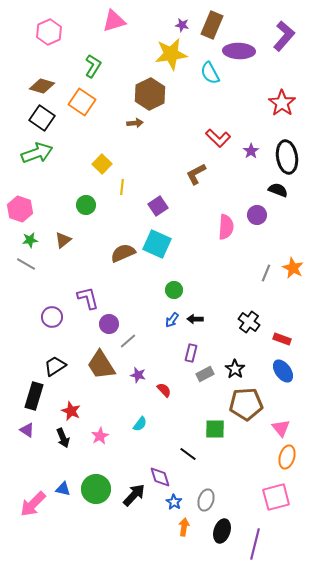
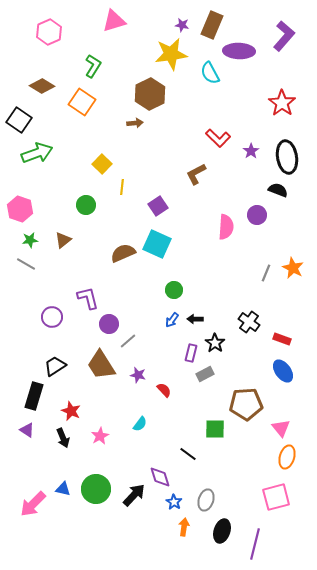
brown diamond at (42, 86): rotated 15 degrees clockwise
black square at (42, 118): moved 23 px left, 2 px down
black star at (235, 369): moved 20 px left, 26 px up
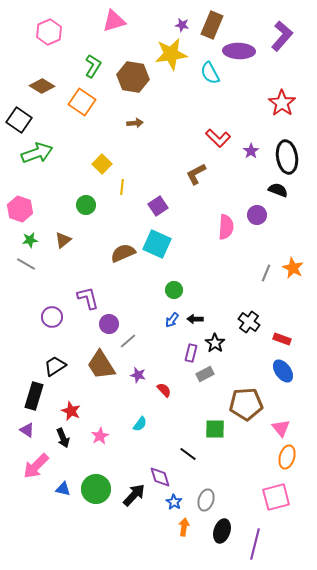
purple L-shape at (284, 36): moved 2 px left
brown hexagon at (150, 94): moved 17 px left, 17 px up; rotated 24 degrees counterclockwise
pink arrow at (33, 504): moved 3 px right, 38 px up
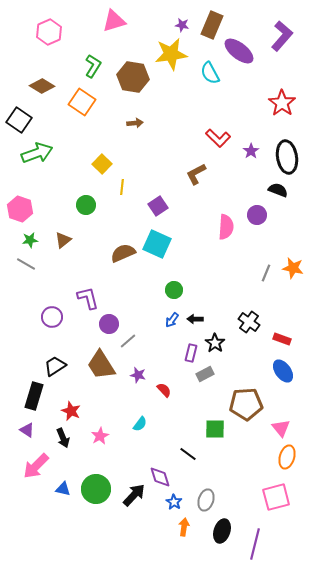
purple ellipse at (239, 51): rotated 36 degrees clockwise
orange star at (293, 268): rotated 15 degrees counterclockwise
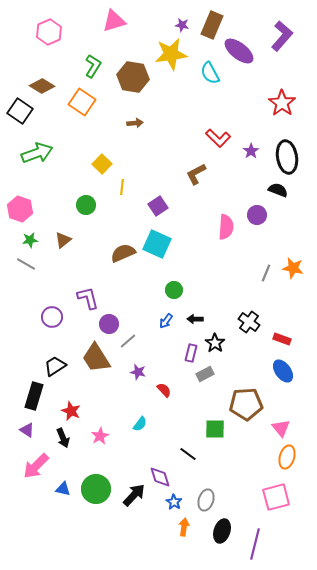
black square at (19, 120): moved 1 px right, 9 px up
blue arrow at (172, 320): moved 6 px left, 1 px down
brown trapezoid at (101, 365): moved 5 px left, 7 px up
purple star at (138, 375): moved 3 px up
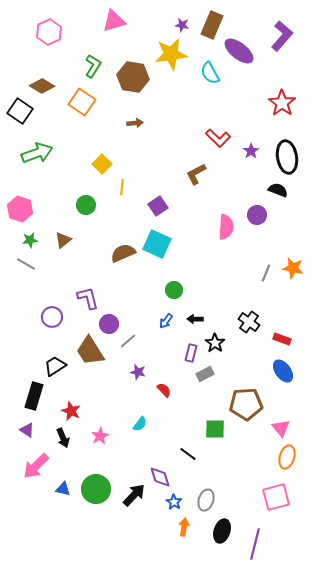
brown trapezoid at (96, 358): moved 6 px left, 7 px up
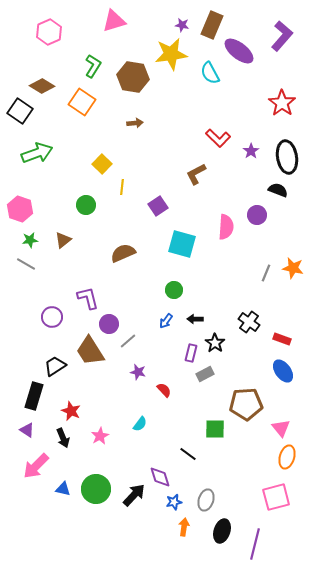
cyan square at (157, 244): moved 25 px right; rotated 8 degrees counterclockwise
blue star at (174, 502): rotated 28 degrees clockwise
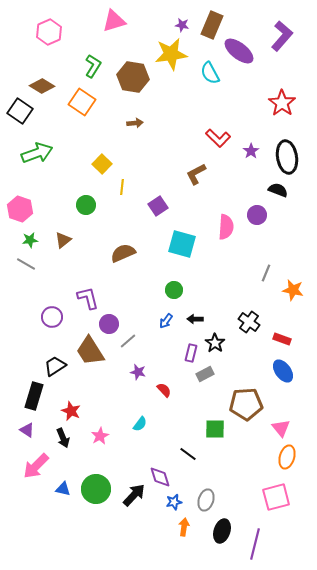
orange star at (293, 268): moved 22 px down
